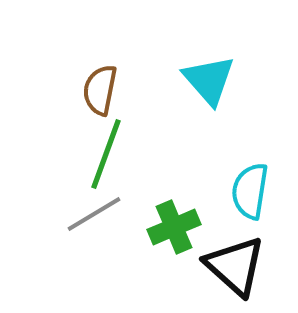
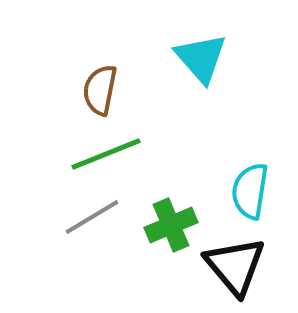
cyan triangle: moved 8 px left, 22 px up
green line: rotated 48 degrees clockwise
gray line: moved 2 px left, 3 px down
green cross: moved 3 px left, 2 px up
black triangle: rotated 8 degrees clockwise
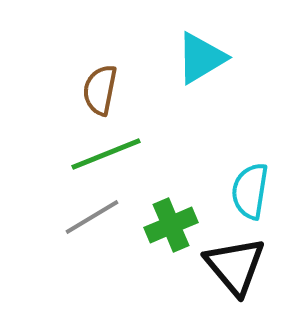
cyan triangle: rotated 40 degrees clockwise
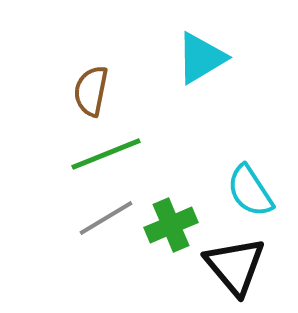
brown semicircle: moved 9 px left, 1 px down
cyan semicircle: rotated 42 degrees counterclockwise
gray line: moved 14 px right, 1 px down
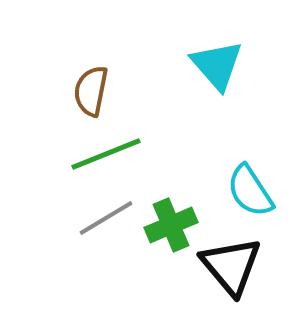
cyan triangle: moved 16 px right, 7 px down; rotated 40 degrees counterclockwise
black triangle: moved 4 px left
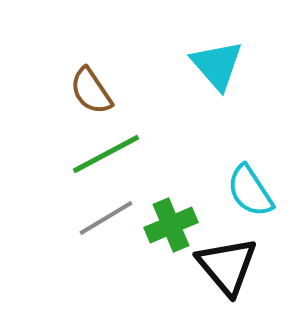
brown semicircle: rotated 45 degrees counterclockwise
green line: rotated 6 degrees counterclockwise
black triangle: moved 4 px left
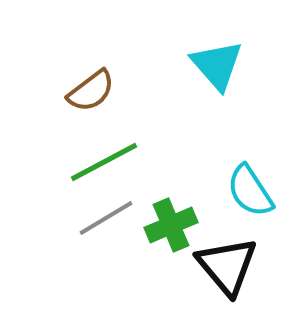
brown semicircle: rotated 93 degrees counterclockwise
green line: moved 2 px left, 8 px down
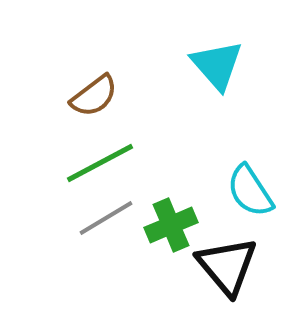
brown semicircle: moved 3 px right, 5 px down
green line: moved 4 px left, 1 px down
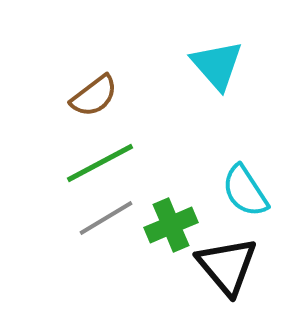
cyan semicircle: moved 5 px left
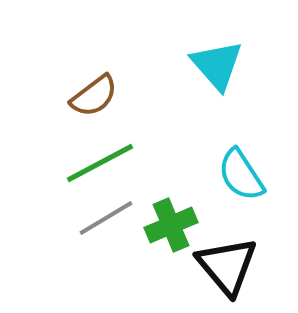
cyan semicircle: moved 4 px left, 16 px up
